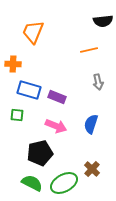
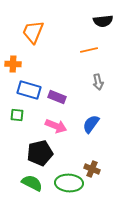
blue semicircle: rotated 18 degrees clockwise
brown cross: rotated 21 degrees counterclockwise
green ellipse: moved 5 px right; rotated 32 degrees clockwise
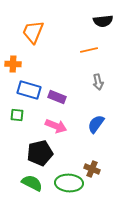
blue semicircle: moved 5 px right
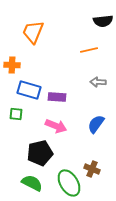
orange cross: moved 1 px left, 1 px down
gray arrow: rotated 105 degrees clockwise
purple rectangle: rotated 18 degrees counterclockwise
green square: moved 1 px left, 1 px up
green ellipse: rotated 56 degrees clockwise
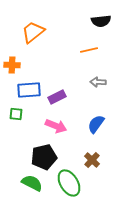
black semicircle: moved 2 px left
orange trapezoid: rotated 30 degrees clockwise
blue rectangle: rotated 20 degrees counterclockwise
purple rectangle: rotated 30 degrees counterclockwise
black pentagon: moved 4 px right, 4 px down
brown cross: moved 9 px up; rotated 21 degrees clockwise
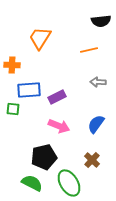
orange trapezoid: moved 7 px right, 6 px down; rotated 20 degrees counterclockwise
green square: moved 3 px left, 5 px up
pink arrow: moved 3 px right
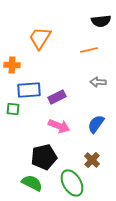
green ellipse: moved 3 px right
